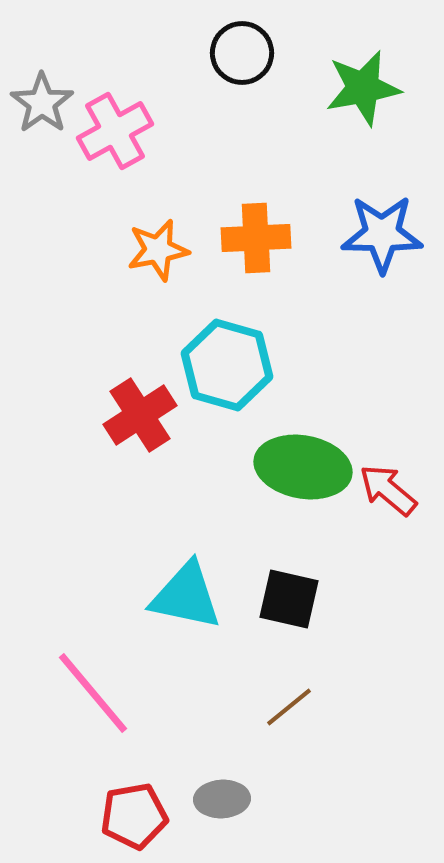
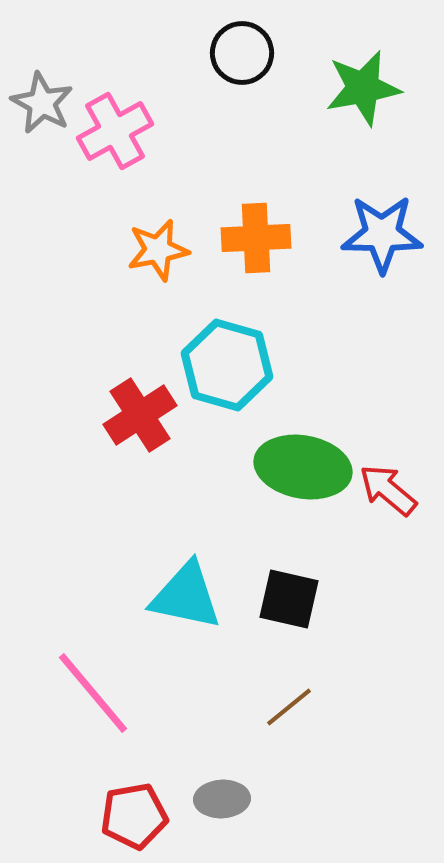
gray star: rotated 8 degrees counterclockwise
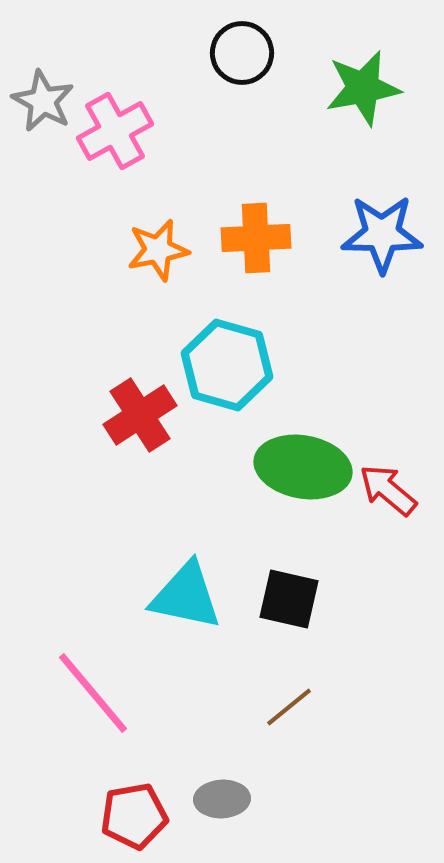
gray star: moved 1 px right, 2 px up
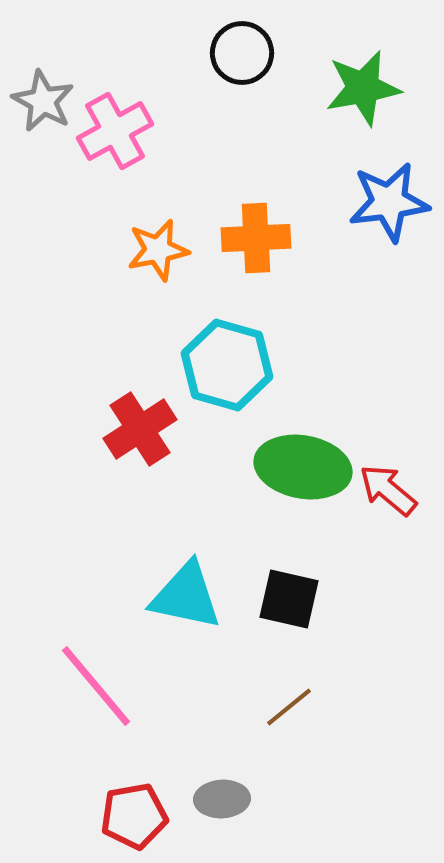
blue star: moved 7 px right, 32 px up; rotated 8 degrees counterclockwise
red cross: moved 14 px down
pink line: moved 3 px right, 7 px up
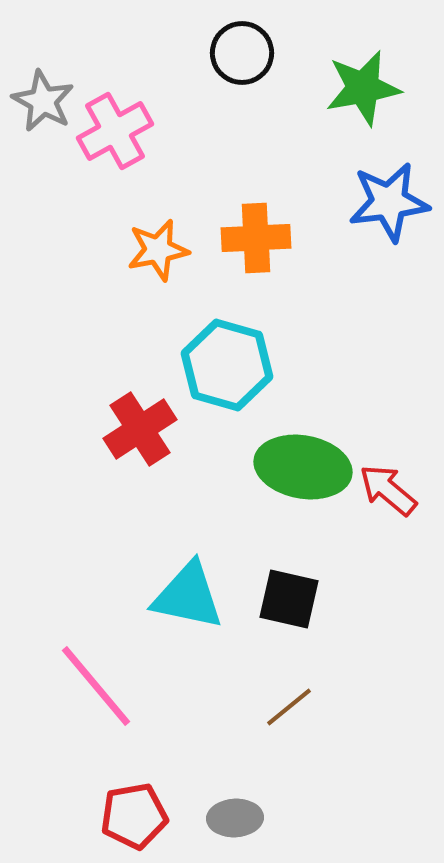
cyan triangle: moved 2 px right
gray ellipse: moved 13 px right, 19 px down
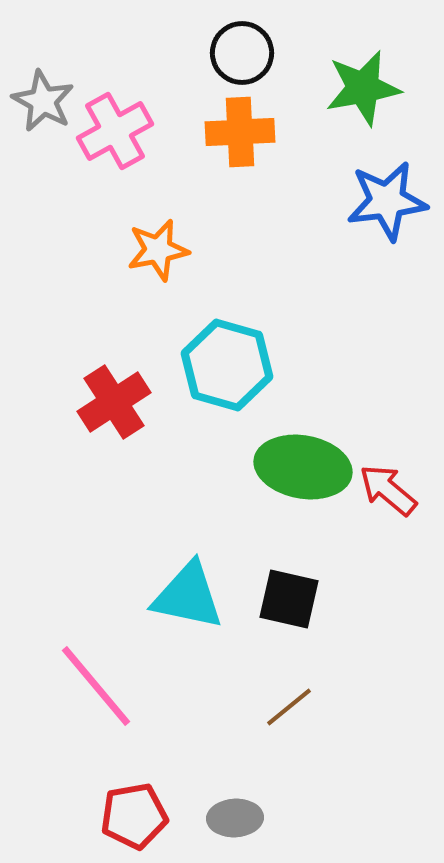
blue star: moved 2 px left, 1 px up
orange cross: moved 16 px left, 106 px up
red cross: moved 26 px left, 27 px up
